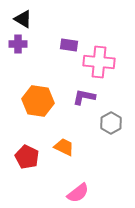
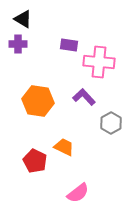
purple L-shape: rotated 35 degrees clockwise
red pentagon: moved 8 px right, 4 px down
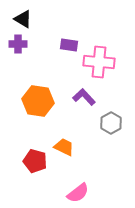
red pentagon: rotated 10 degrees counterclockwise
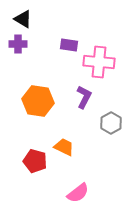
purple L-shape: rotated 70 degrees clockwise
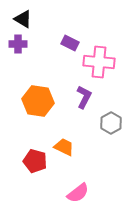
purple rectangle: moved 1 px right, 2 px up; rotated 18 degrees clockwise
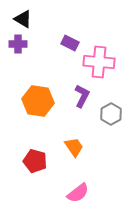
purple L-shape: moved 2 px left, 1 px up
gray hexagon: moved 9 px up
orange trapezoid: moved 10 px right; rotated 30 degrees clockwise
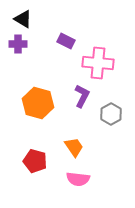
purple rectangle: moved 4 px left, 2 px up
pink cross: moved 1 px left, 1 px down
orange hexagon: moved 2 px down; rotated 8 degrees clockwise
pink semicircle: moved 14 px up; rotated 45 degrees clockwise
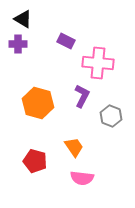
gray hexagon: moved 2 px down; rotated 10 degrees counterclockwise
pink semicircle: moved 4 px right, 1 px up
